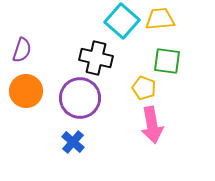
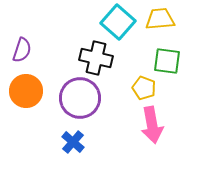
cyan square: moved 4 px left, 1 px down
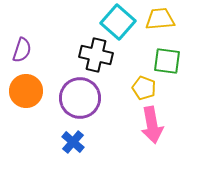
black cross: moved 3 px up
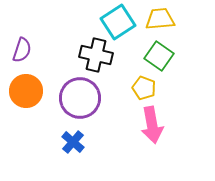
cyan square: rotated 16 degrees clockwise
green square: moved 8 px left, 5 px up; rotated 28 degrees clockwise
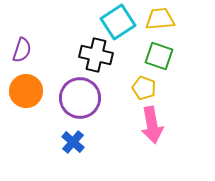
green square: rotated 16 degrees counterclockwise
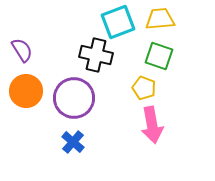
cyan square: rotated 12 degrees clockwise
purple semicircle: rotated 50 degrees counterclockwise
purple circle: moved 6 px left
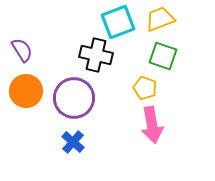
yellow trapezoid: rotated 16 degrees counterclockwise
green square: moved 4 px right
yellow pentagon: moved 1 px right
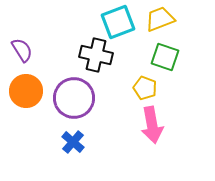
green square: moved 2 px right, 1 px down
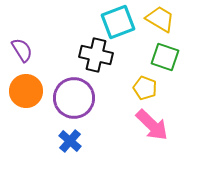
yellow trapezoid: rotated 52 degrees clockwise
pink arrow: rotated 36 degrees counterclockwise
blue cross: moved 3 px left, 1 px up
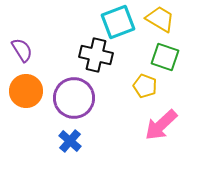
yellow pentagon: moved 2 px up
pink arrow: moved 9 px right; rotated 93 degrees clockwise
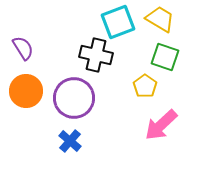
purple semicircle: moved 1 px right, 2 px up
yellow pentagon: rotated 15 degrees clockwise
